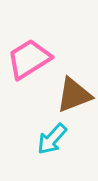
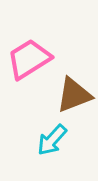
cyan arrow: moved 1 px down
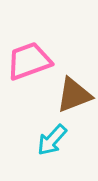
pink trapezoid: moved 2 px down; rotated 12 degrees clockwise
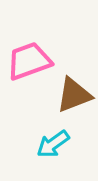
cyan arrow: moved 1 px right, 4 px down; rotated 12 degrees clockwise
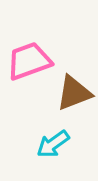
brown triangle: moved 2 px up
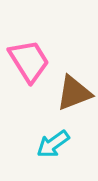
pink trapezoid: rotated 78 degrees clockwise
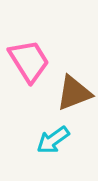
cyan arrow: moved 4 px up
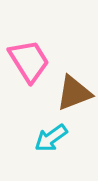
cyan arrow: moved 2 px left, 2 px up
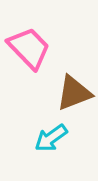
pink trapezoid: moved 13 px up; rotated 12 degrees counterclockwise
